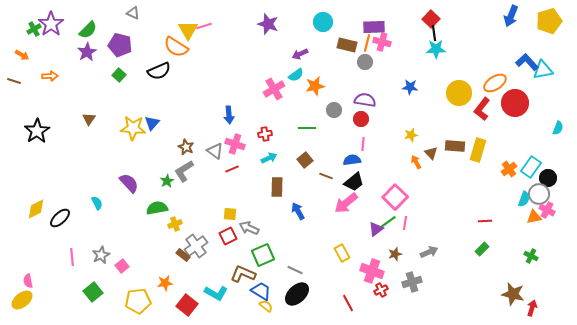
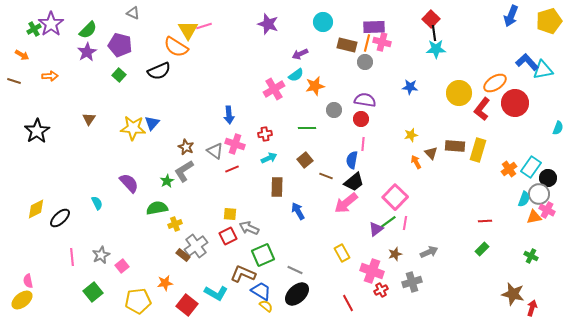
blue semicircle at (352, 160): rotated 72 degrees counterclockwise
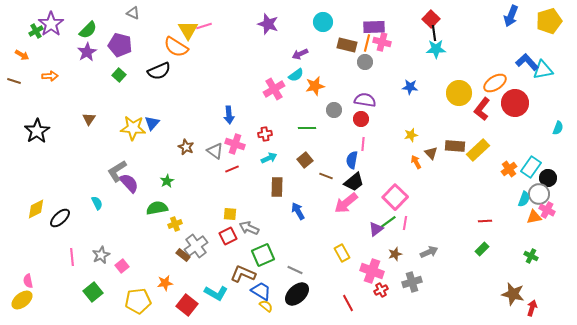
green cross at (34, 29): moved 2 px right, 2 px down
yellow rectangle at (478, 150): rotated 30 degrees clockwise
gray L-shape at (184, 171): moved 67 px left
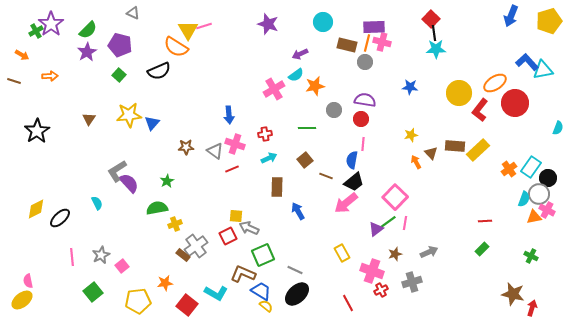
red L-shape at (482, 109): moved 2 px left, 1 px down
yellow star at (133, 128): moved 4 px left, 13 px up; rotated 10 degrees counterclockwise
brown star at (186, 147): rotated 28 degrees counterclockwise
yellow square at (230, 214): moved 6 px right, 2 px down
